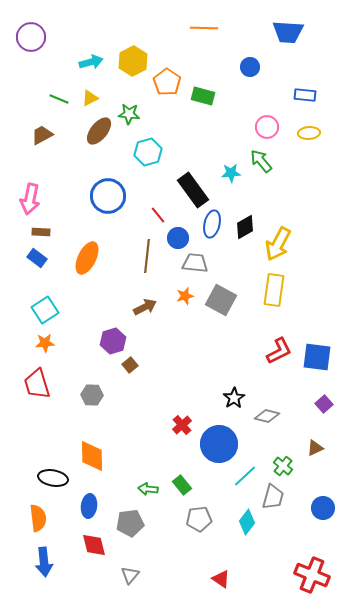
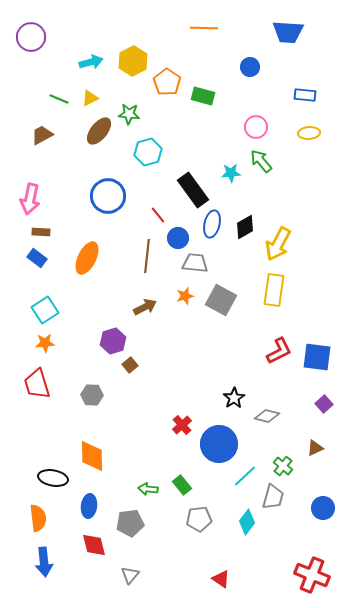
pink circle at (267, 127): moved 11 px left
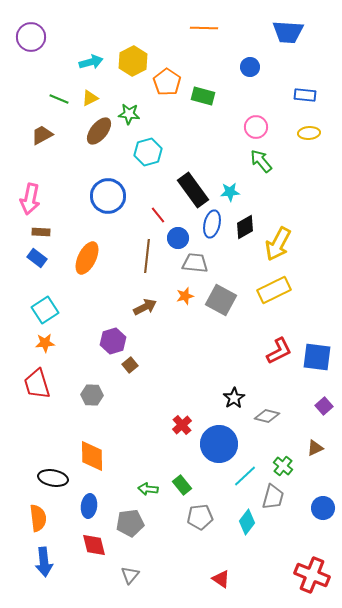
cyan star at (231, 173): moved 1 px left, 19 px down
yellow rectangle at (274, 290): rotated 56 degrees clockwise
purple square at (324, 404): moved 2 px down
gray pentagon at (199, 519): moved 1 px right, 2 px up
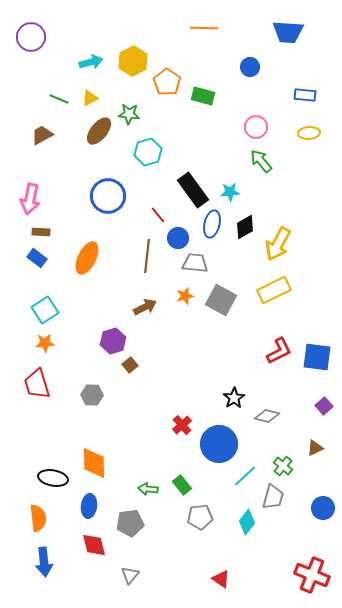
orange diamond at (92, 456): moved 2 px right, 7 px down
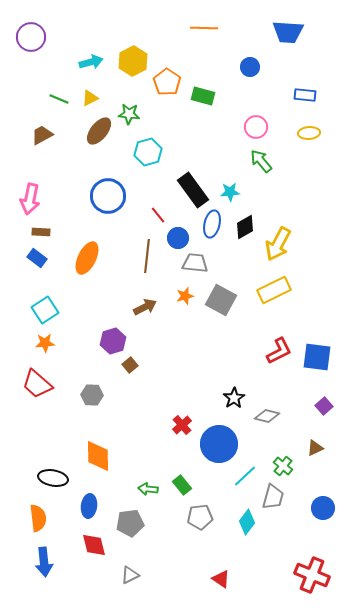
red trapezoid at (37, 384): rotated 32 degrees counterclockwise
orange diamond at (94, 463): moved 4 px right, 7 px up
gray triangle at (130, 575): rotated 24 degrees clockwise
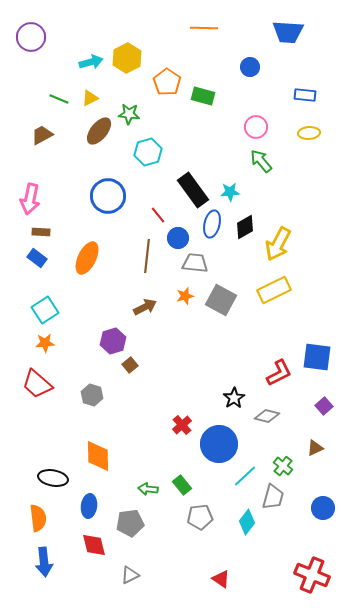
yellow hexagon at (133, 61): moved 6 px left, 3 px up
red L-shape at (279, 351): moved 22 px down
gray hexagon at (92, 395): rotated 15 degrees clockwise
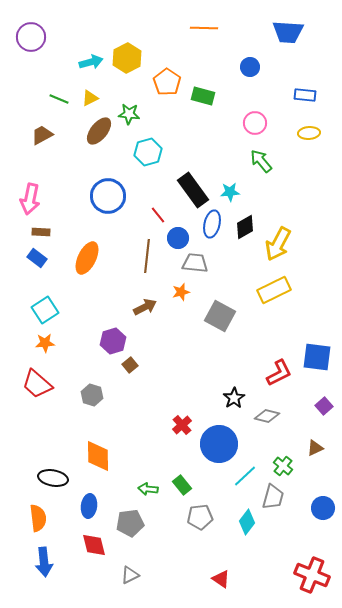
pink circle at (256, 127): moved 1 px left, 4 px up
orange star at (185, 296): moved 4 px left, 4 px up
gray square at (221, 300): moved 1 px left, 16 px down
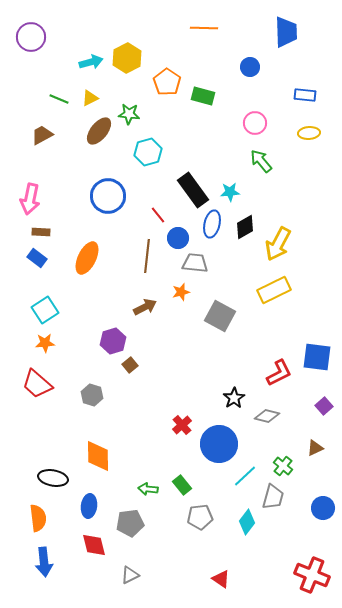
blue trapezoid at (288, 32): moved 2 px left; rotated 96 degrees counterclockwise
